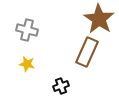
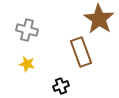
brown rectangle: moved 6 px left; rotated 44 degrees counterclockwise
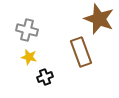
brown star: rotated 12 degrees counterclockwise
yellow star: moved 2 px right, 7 px up
black cross: moved 16 px left, 9 px up
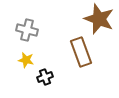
yellow star: moved 3 px left, 3 px down
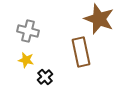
gray cross: moved 1 px right, 1 px down
brown rectangle: rotated 8 degrees clockwise
black cross: rotated 21 degrees counterclockwise
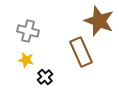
brown star: moved 2 px down
brown rectangle: rotated 12 degrees counterclockwise
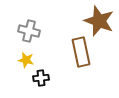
gray cross: moved 1 px right
brown rectangle: rotated 12 degrees clockwise
black cross: moved 4 px left, 1 px down; rotated 35 degrees clockwise
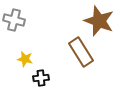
gray cross: moved 15 px left, 11 px up
brown rectangle: rotated 20 degrees counterclockwise
yellow star: moved 1 px left, 1 px up
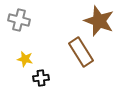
gray cross: moved 5 px right
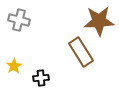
brown star: rotated 24 degrees counterclockwise
yellow star: moved 11 px left, 7 px down; rotated 28 degrees clockwise
